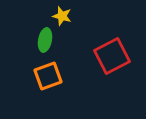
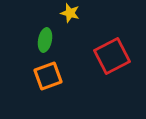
yellow star: moved 8 px right, 3 px up
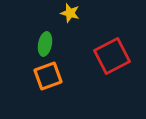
green ellipse: moved 4 px down
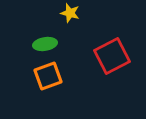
green ellipse: rotated 70 degrees clockwise
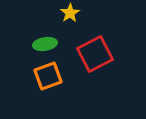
yellow star: rotated 24 degrees clockwise
red square: moved 17 px left, 2 px up
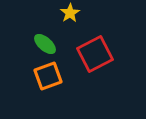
green ellipse: rotated 50 degrees clockwise
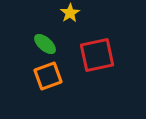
red square: moved 2 px right, 1 px down; rotated 15 degrees clockwise
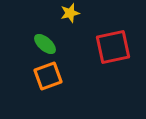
yellow star: rotated 18 degrees clockwise
red square: moved 16 px right, 8 px up
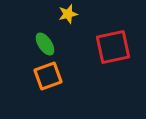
yellow star: moved 2 px left, 1 px down
green ellipse: rotated 15 degrees clockwise
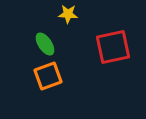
yellow star: rotated 18 degrees clockwise
